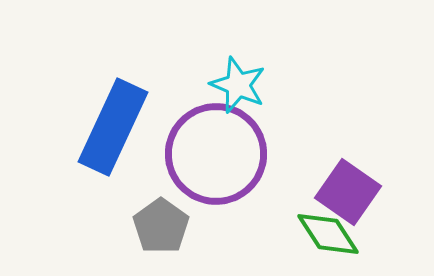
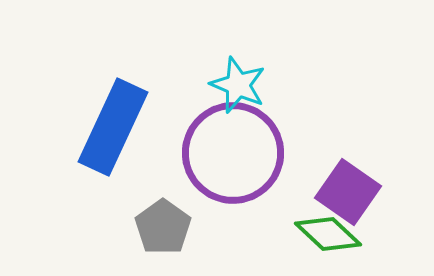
purple circle: moved 17 px right, 1 px up
gray pentagon: moved 2 px right, 1 px down
green diamond: rotated 14 degrees counterclockwise
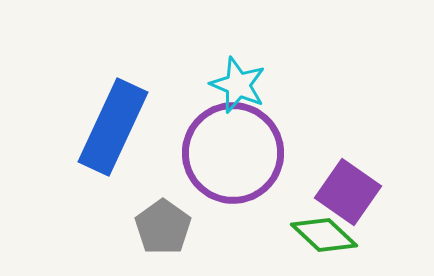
green diamond: moved 4 px left, 1 px down
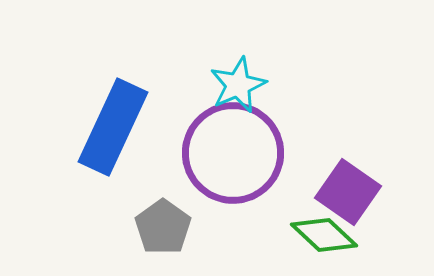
cyan star: rotated 26 degrees clockwise
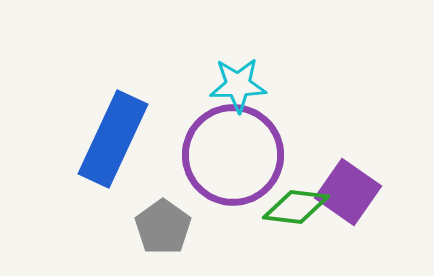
cyan star: rotated 22 degrees clockwise
blue rectangle: moved 12 px down
purple circle: moved 2 px down
green diamond: moved 28 px left, 28 px up; rotated 36 degrees counterclockwise
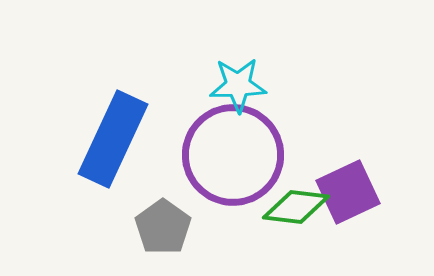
purple square: rotated 30 degrees clockwise
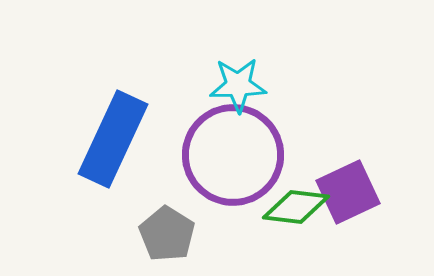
gray pentagon: moved 4 px right, 7 px down; rotated 4 degrees counterclockwise
